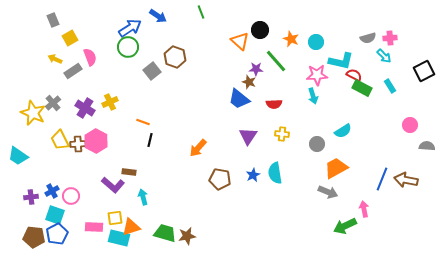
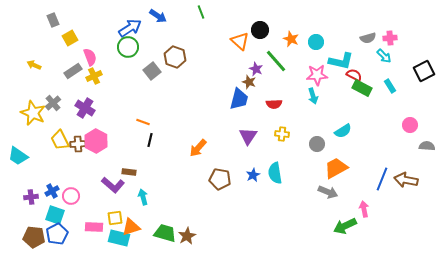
yellow arrow at (55, 59): moved 21 px left, 6 px down
purple star at (256, 69): rotated 24 degrees clockwise
blue trapezoid at (239, 99): rotated 115 degrees counterclockwise
yellow cross at (110, 102): moved 16 px left, 26 px up
brown star at (187, 236): rotated 18 degrees counterclockwise
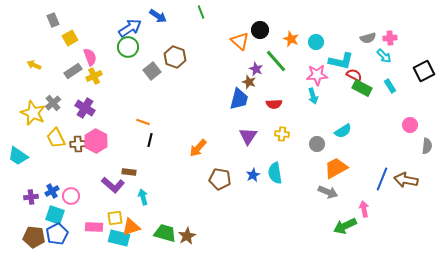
yellow trapezoid at (60, 140): moved 4 px left, 2 px up
gray semicircle at (427, 146): rotated 91 degrees clockwise
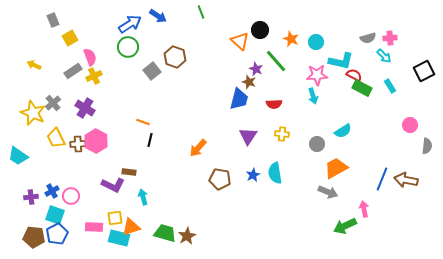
blue arrow at (130, 28): moved 4 px up
purple L-shape at (113, 185): rotated 15 degrees counterclockwise
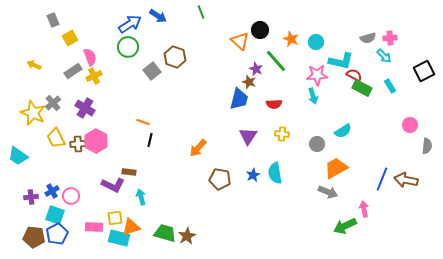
cyan arrow at (143, 197): moved 2 px left
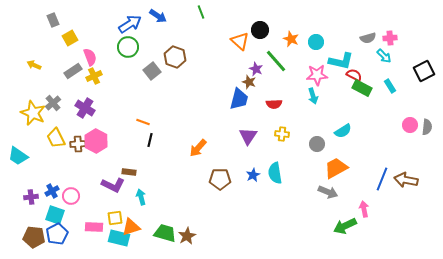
gray semicircle at (427, 146): moved 19 px up
brown pentagon at (220, 179): rotated 10 degrees counterclockwise
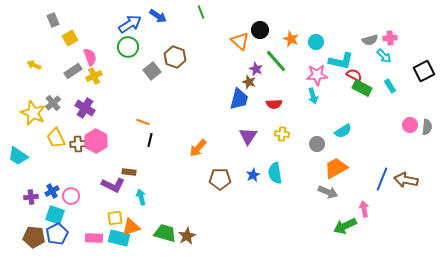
gray semicircle at (368, 38): moved 2 px right, 2 px down
pink rectangle at (94, 227): moved 11 px down
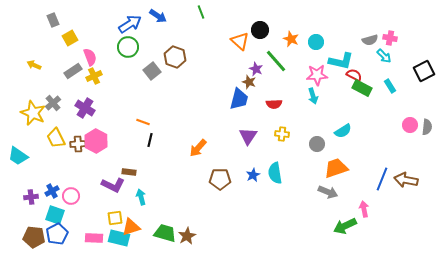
pink cross at (390, 38): rotated 16 degrees clockwise
orange trapezoid at (336, 168): rotated 10 degrees clockwise
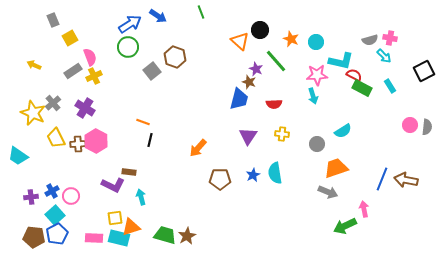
cyan square at (55, 215): rotated 30 degrees clockwise
green trapezoid at (165, 233): moved 2 px down
